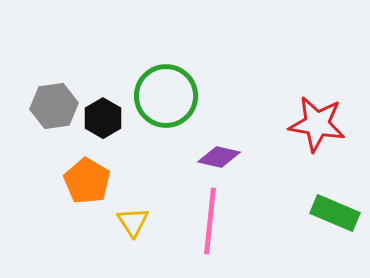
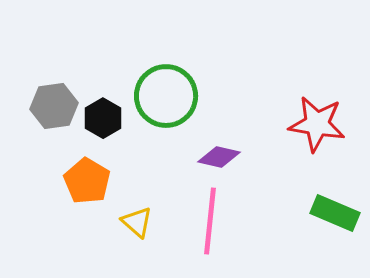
yellow triangle: moved 4 px right; rotated 16 degrees counterclockwise
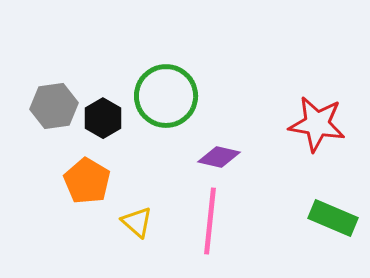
green rectangle: moved 2 px left, 5 px down
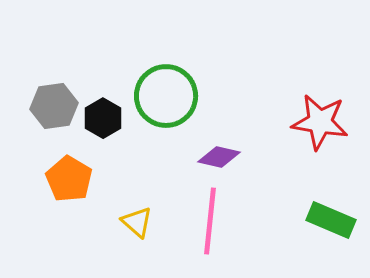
red star: moved 3 px right, 2 px up
orange pentagon: moved 18 px left, 2 px up
green rectangle: moved 2 px left, 2 px down
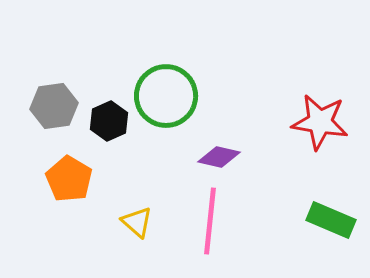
black hexagon: moved 6 px right, 3 px down; rotated 6 degrees clockwise
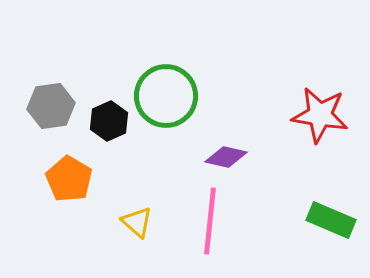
gray hexagon: moved 3 px left
red star: moved 7 px up
purple diamond: moved 7 px right
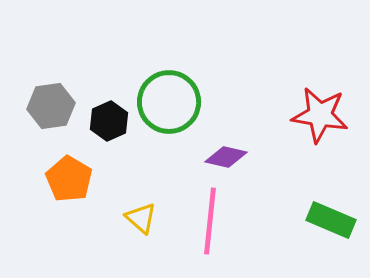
green circle: moved 3 px right, 6 px down
yellow triangle: moved 4 px right, 4 px up
